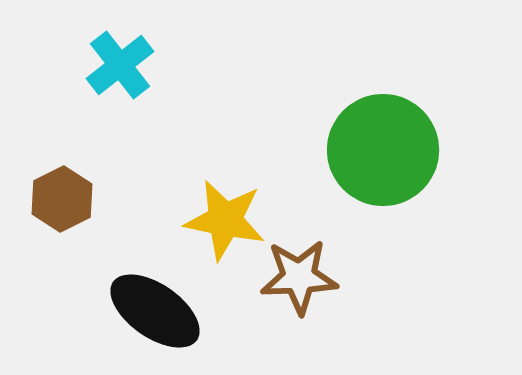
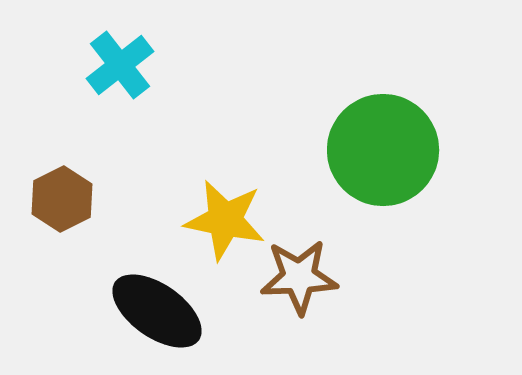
black ellipse: moved 2 px right
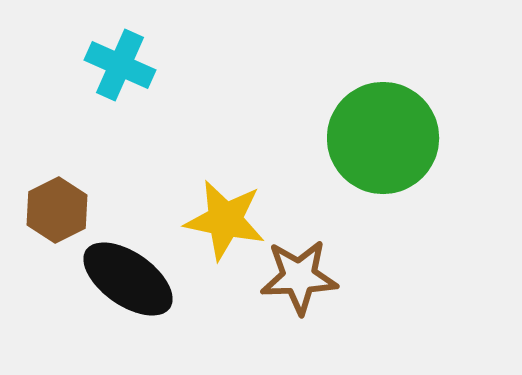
cyan cross: rotated 28 degrees counterclockwise
green circle: moved 12 px up
brown hexagon: moved 5 px left, 11 px down
black ellipse: moved 29 px left, 32 px up
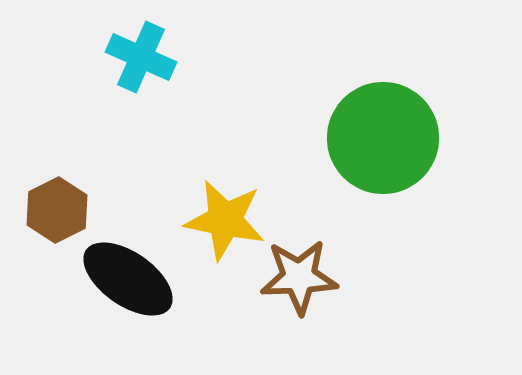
cyan cross: moved 21 px right, 8 px up
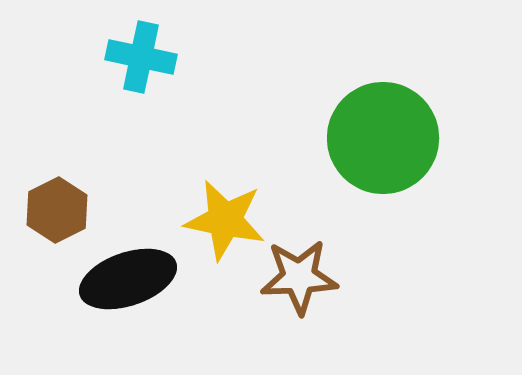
cyan cross: rotated 12 degrees counterclockwise
black ellipse: rotated 54 degrees counterclockwise
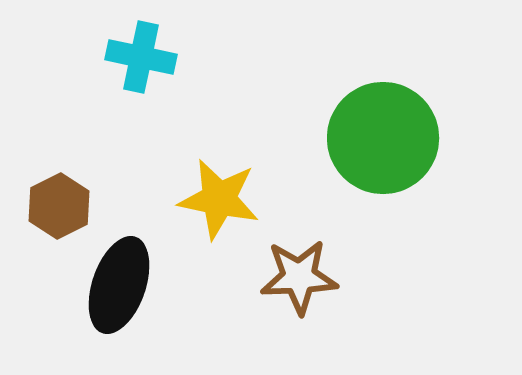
brown hexagon: moved 2 px right, 4 px up
yellow star: moved 6 px left, 21 px up
black ellipse: moved 9 px left, 6 px down; rotated 52 degrees counterclockwise
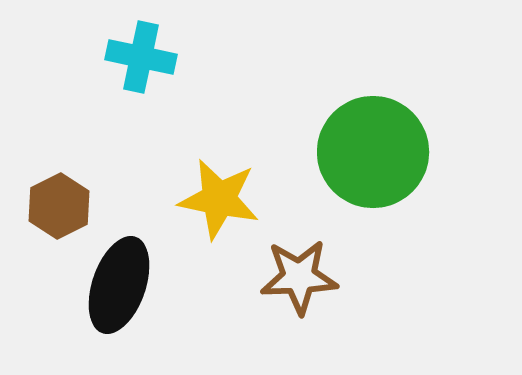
green circle: moved 10 px left, 14 px down
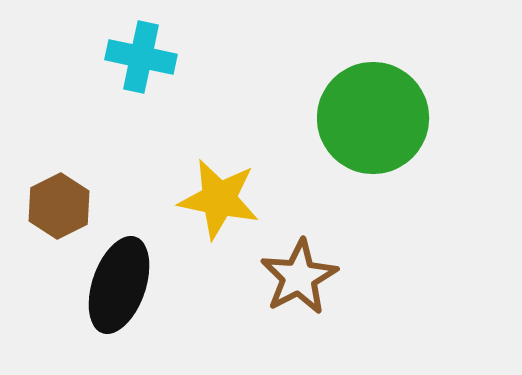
green circle: moved 34 px up
brown star: rotated 26 degrees counterclockwise
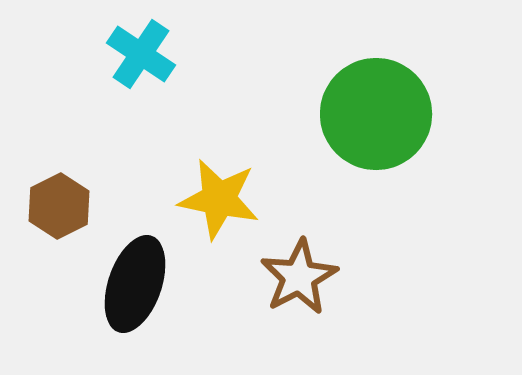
cyan cross: moved 3 px up; rotated 22 degrees clockwise
green circle: moved 3 px right, 4 px up
black ellipse: moved 16 px right, 1 px up
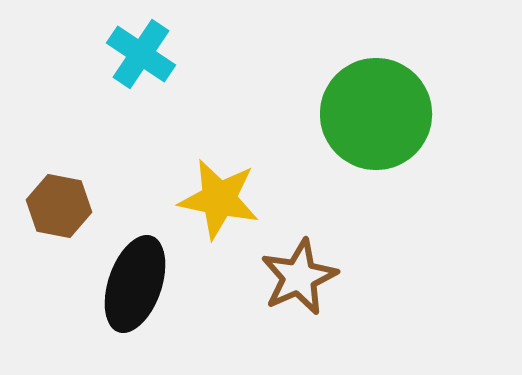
brown hexagon: rotated 22 degrees counterclockwise
brown star: rotated 4 degrees clockwise
